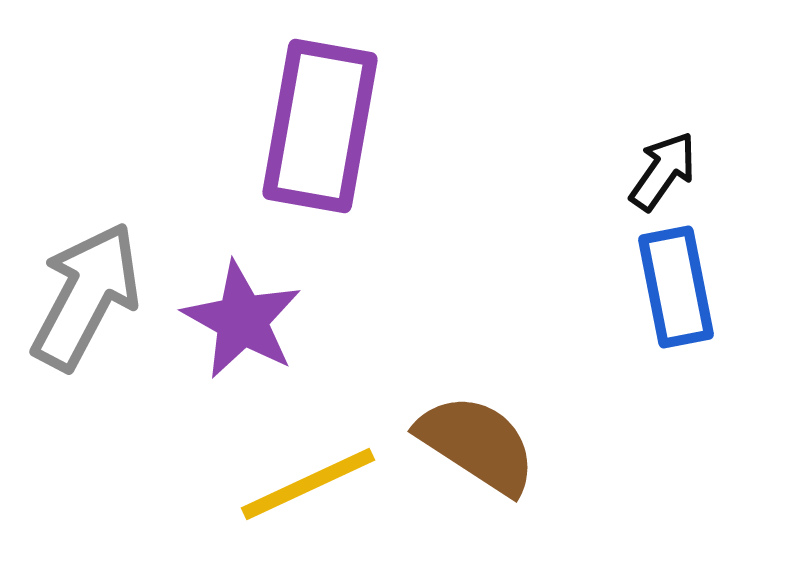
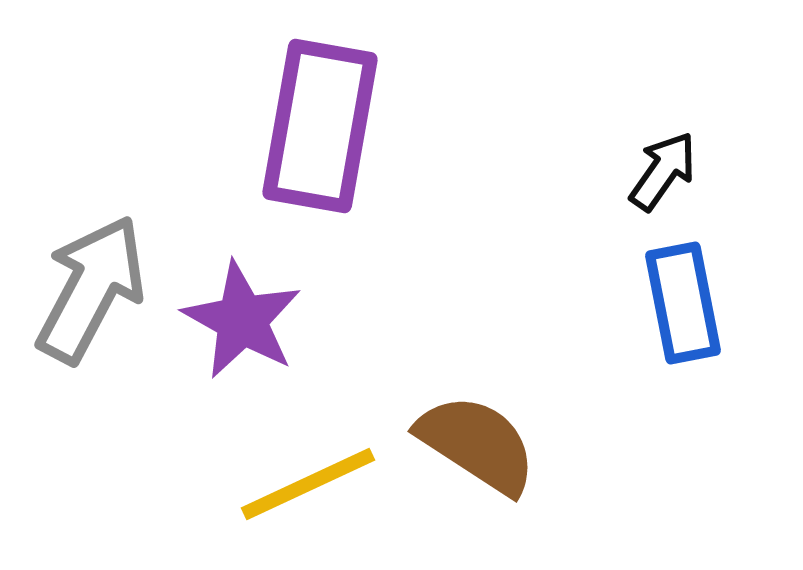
blue rectangle: moved 7 px right, 16 px down
gray arrow: moved 5 px right, 7 px up
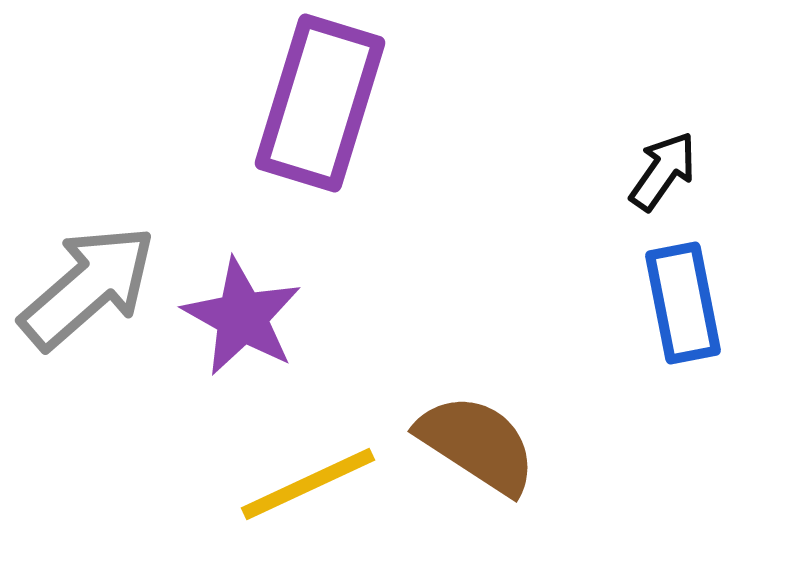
purple rectangle: moved 23 px up; rotated 7 degrees clockwise
gray arrow: moved 3 px left, 2 px up; rotated 21 degrees clockwise
purple star: moved 3 px up
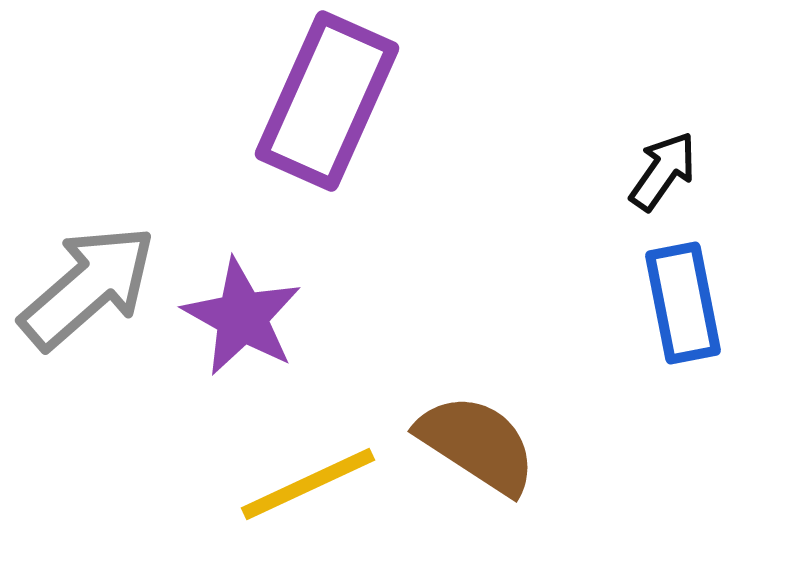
purple rectangle: moved 7 px right, 2 px up; rotated 7 degrees clockwise
